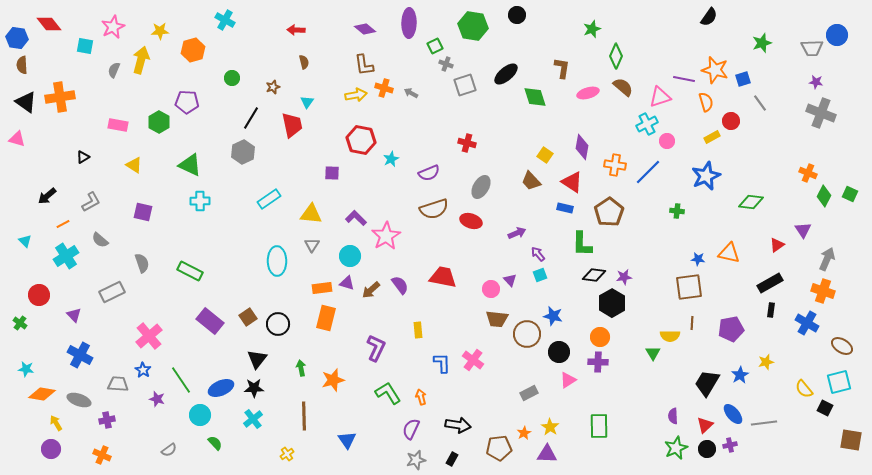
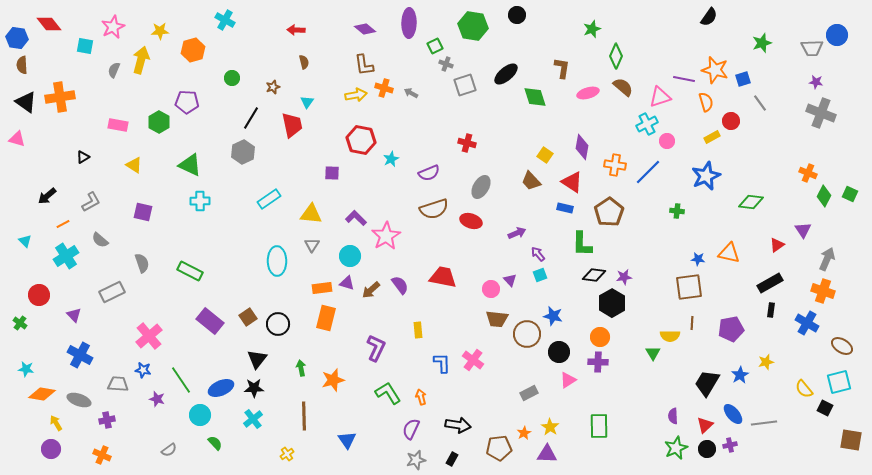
blue star at (143, 370): rotated 21 degrees counterclockwise
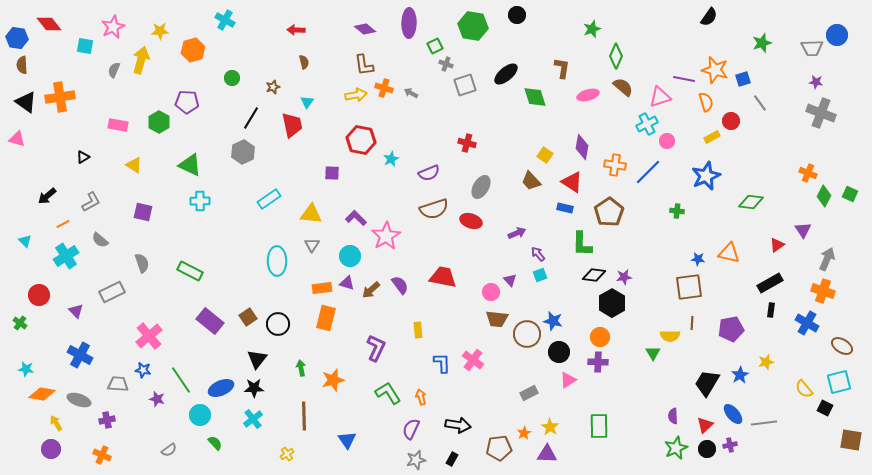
pink ellipse at (588, 93): moved 2 px down
pink circle at (491, 289): moved 3 px down
purple triangle at (74, 315): moved 2 px right, 4 px up
blue star at (553, 316): moved 5 px down
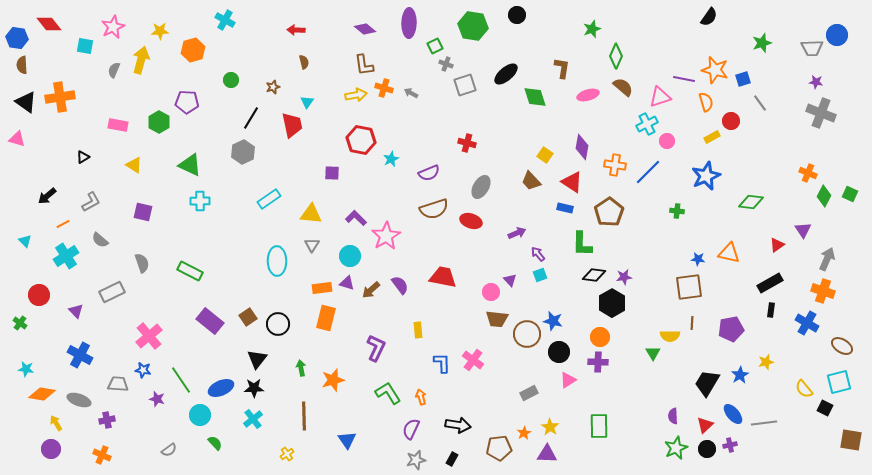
green circle at (232, 78): moved 1 px left, 2 px down
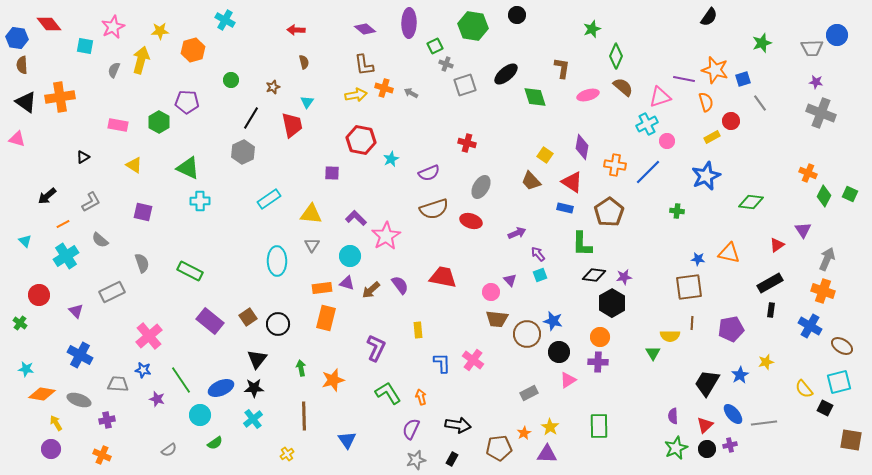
green triangle at (190, 165): moved 2 px left, 3 px down
blue cross at (807, 323): moved 3 px right, 3 px down
green semicircle at (215, 443): rotated 98 degrees clockwise
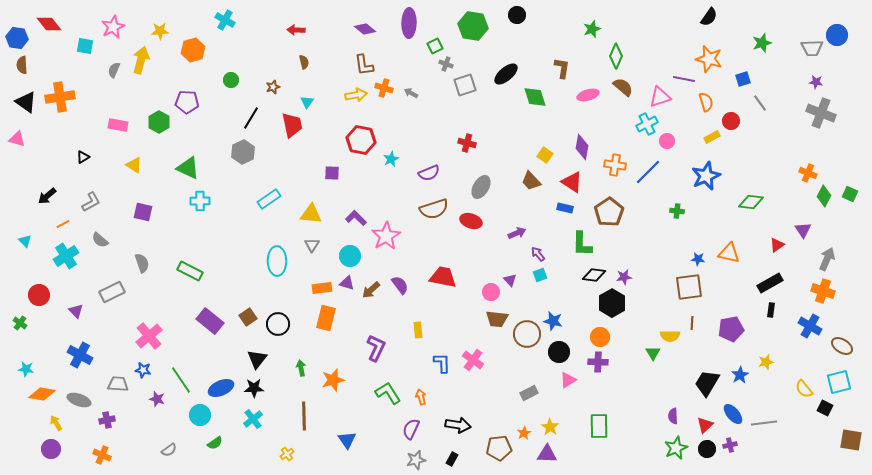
orange star at (715, 70): moved 6 px left, 11 px up
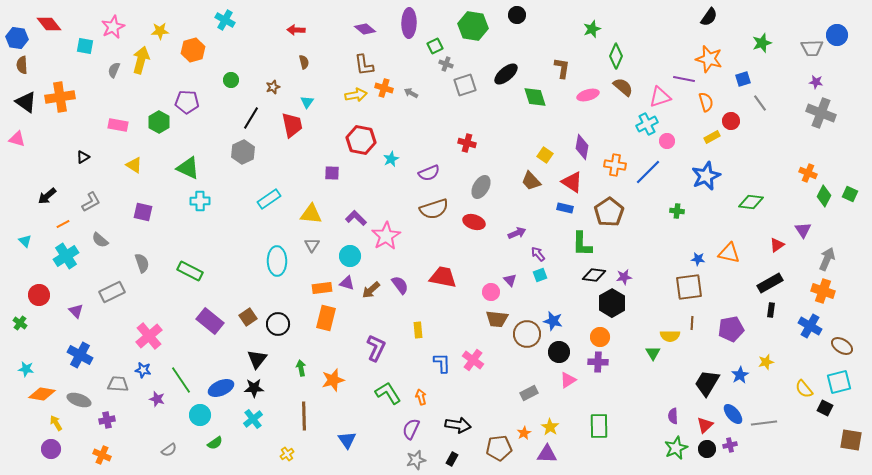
red ellipse at (471, 221): moved 3 px right, 1 px down
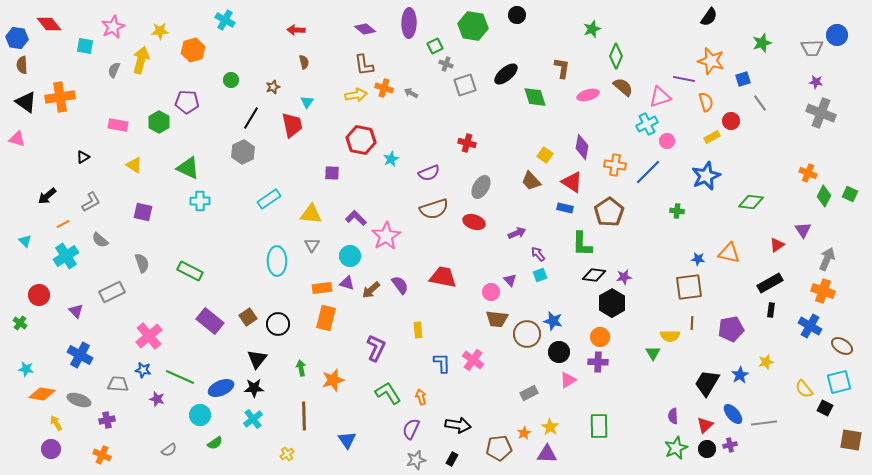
orange star at (709, 59): moved 2 px right, 2 px down
green line at (181, 380): moved 1 px left, 3 px up; rotated 32 degrees counterclockwise
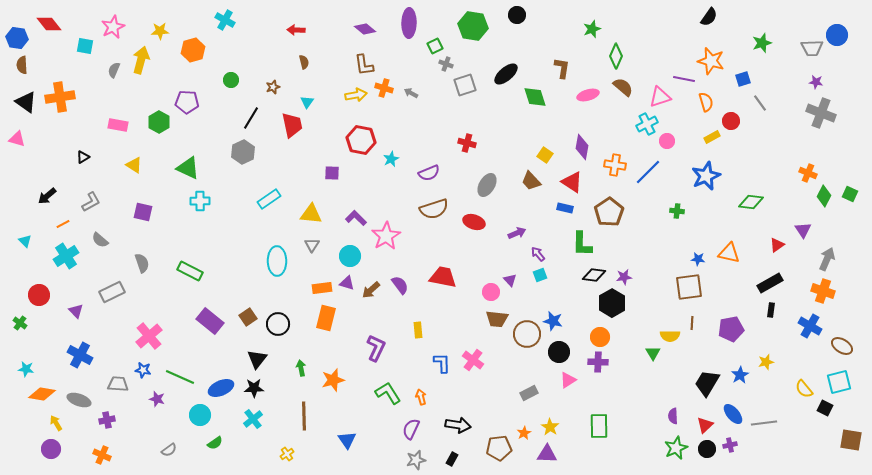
gray ellipse at (481, 187): moved 6 px right, 2 px up
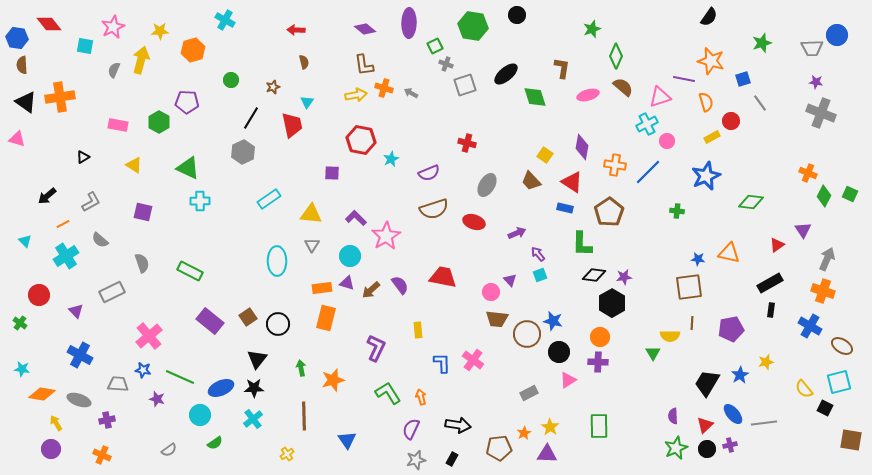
cyan star at (26, 369): moved 4 px left
